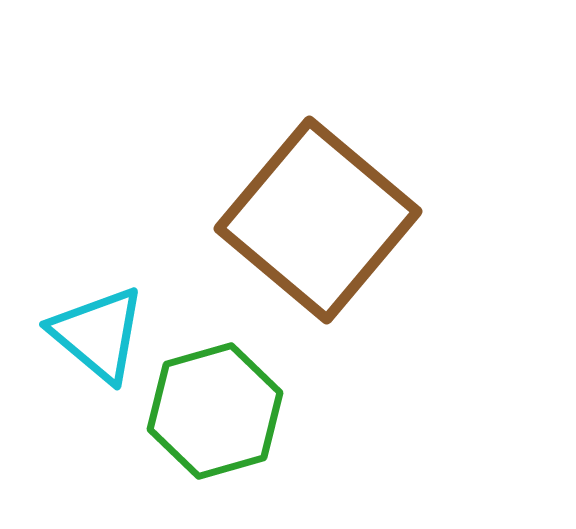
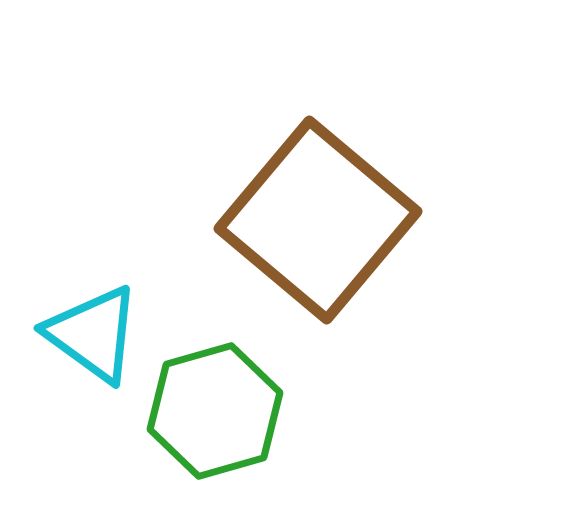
cyan triangle: moved 5 px left; rotated 4 degrees counterclockwise
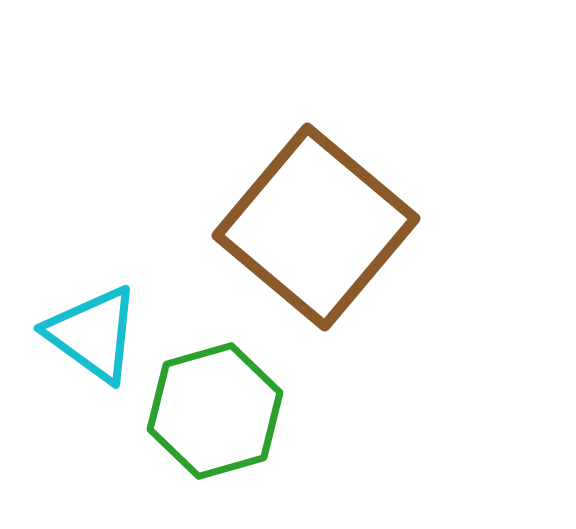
brown square: moved 2 px left, 7 px down
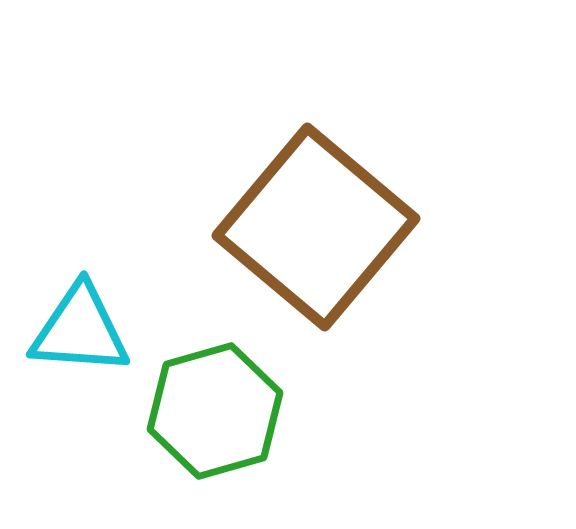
cyan triangle: moved 13 px left, 4 px up; rotated 32 degrees counterclockwise
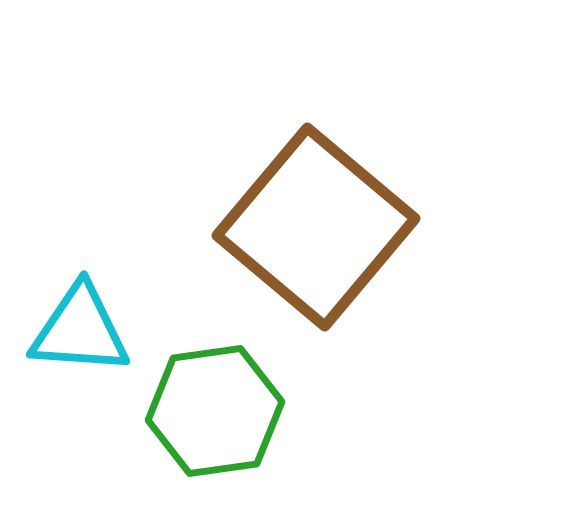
green hexagon: rotated 8 degrees clockwise
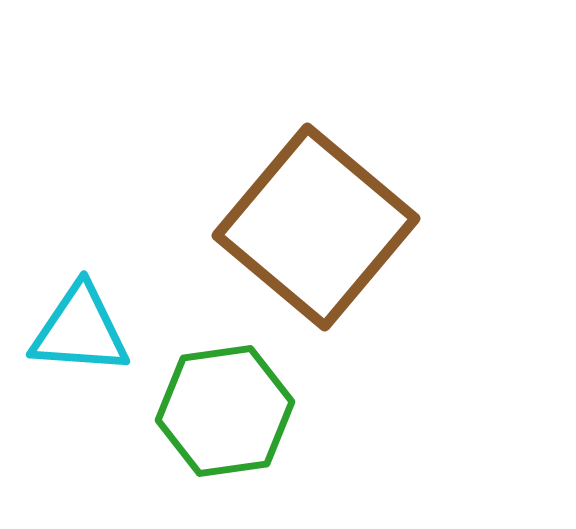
green hexagon: moved 10 px right
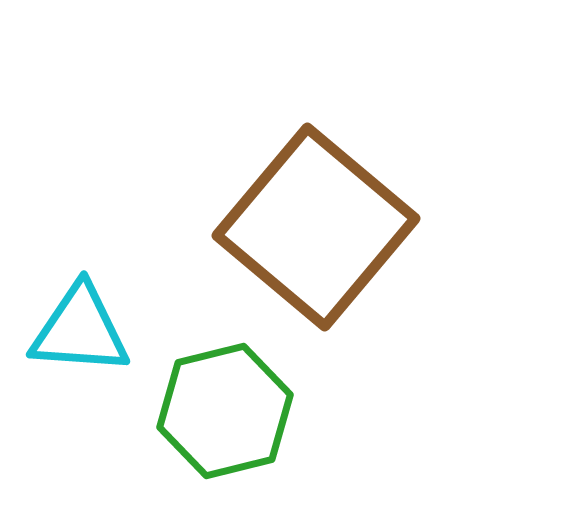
green hexagon: rotated 6 degrees counterclockwise
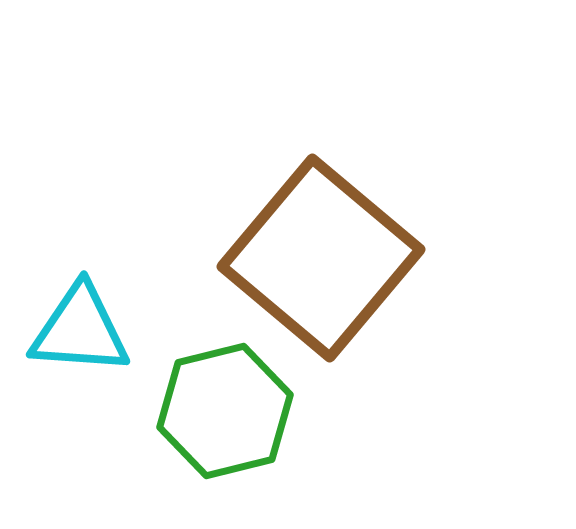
brown square: moved 5 px right, 31 px down
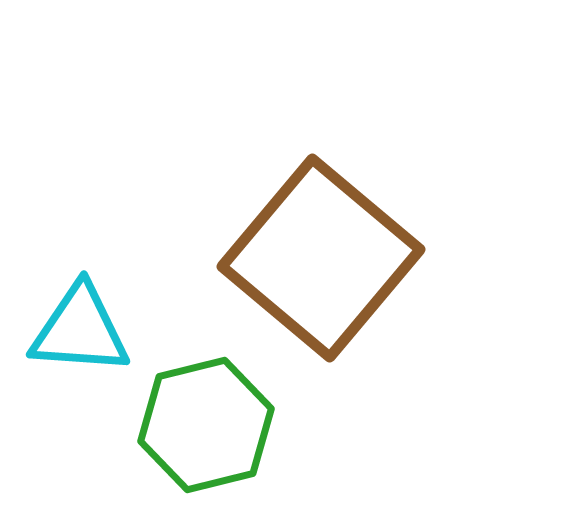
green hexagon: moved 19 px left, 14 px down
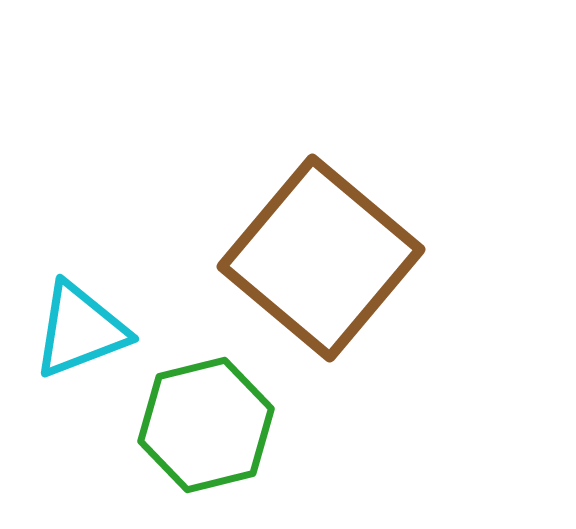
cyan triangle: rotated 25 degrees counterclockwise
